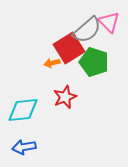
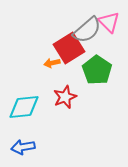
green pentagon: moved 3 px right, 8 px down; rotated 16 degrees clockwise
cyan diamond: moved 1 px right, 3 px up
blue arrow: moved 1 px left
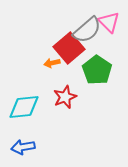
red square: rotated 8 degrees counterclockwise
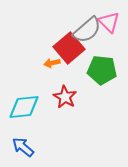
green pentagon: moved 5 px right; rotated 28 degrees counterclockwise
red star: rotated 20 degrees counterclockwise
blue arrow: rotated 50 degrees clockwise
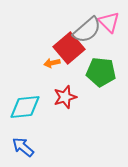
green pentagon: moved 1 px left, 2 px down
red star: rotated 25 degrees clockwise
cyan diamond: moved 1 px right
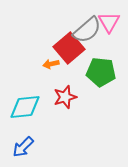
pink triangle: rotated 15 degrees clockwise
orange arrow: moved 1 px left, 1 px down
blue arrow: rotated 85 degrees counterclockwise
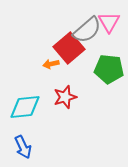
green pentagon: moved 8 px right, 3 px up
blue arrow: rotated 70 degrees counterclockwise
